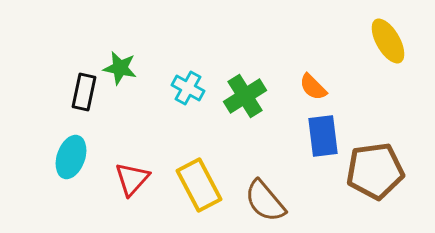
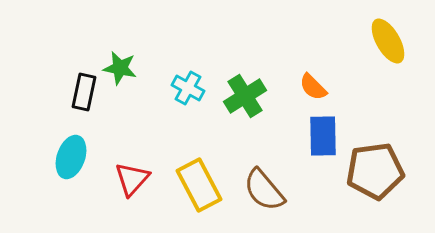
blue rectangle: rotated 6 degrees clockwise
brown semicircle: moved 1 px left, 11 px up
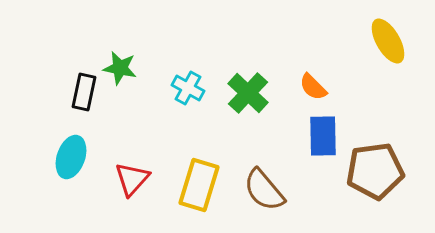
green cross: moved 3 px right, 3 px up; rotated 15 degrees counterclockwise
yellow rectangle: rotated 45 degrees clockwise
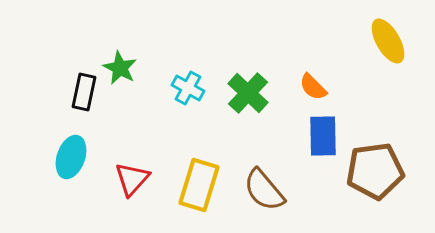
green star: rotated 16 degrees clockwise
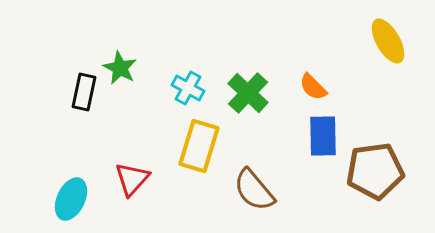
cyan ellipse: moved 42 px down; rotated 6 degrees clockwise
yellow rectangle: moved 39 px up
brown semicircle: moved 10 px left
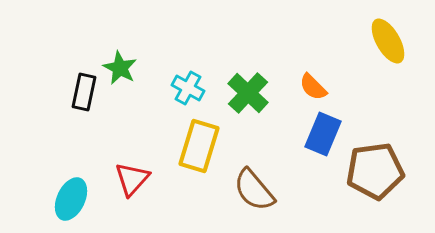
blue rectangle: moved 2 px up; rotated 24 degrees clockwise
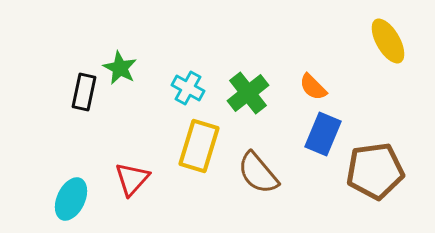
green cross: rotated 9 degrees clockwise
brown semicircle: moved 4 px right, 17 px up
